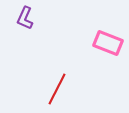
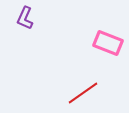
red line: moved 26 px right, 4 px down; rotated 28 degrees clockwise
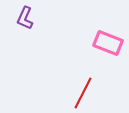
red line: rotated 28 degrees counterclockwise
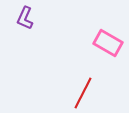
pink rectangle: rotated 8 degrees clockwise
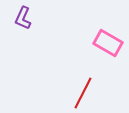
purple L-shape: moved 2 px left
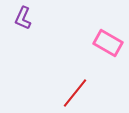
red line: moved 8 px left; rotated 12 degrees clockwise
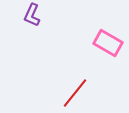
purple L-shape: moved 9 px right, 3 px up
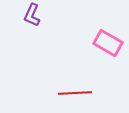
red line: rotated 48 degrees clockwise
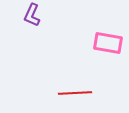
pink rectangle: rotated 20 degrees counterclockwise
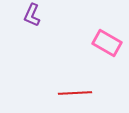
pink rectangle: moved 1 px left; rotated 20 degrees clockwise
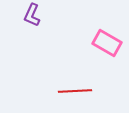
red line: moved 2 px up
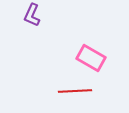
pink rectangle: moved 16 px left, 15 px down
